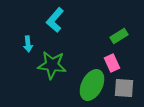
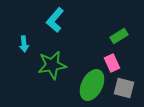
cyan arrow: moved 4 px left
green star: rotated 16 degrees counterclockwise
gray square: rotated 10 degrees clockwise
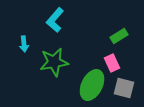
green star: moved 2 px right, 3 px up
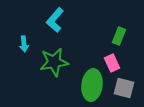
green rectangle: rotated 36 degrees counterclockwise
green ellipse: rotated 20 degrees counterclockwise
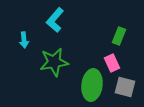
cyan arrow: moved 4 px up
gray square: moved 1 px right, 1 px up
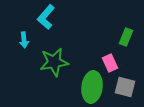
cyan L-shape: moved 9 px left, 3 px up
green rectangle: moved 7 px right, 1 px down
pink rectangle: moved 2 px left
green ellipse: moved 2 px down
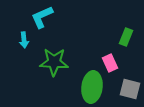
cyan L-shape: moved 4 px left; rotated 25 degrees clockwise
green star: rotated 12 degrees clockwise
gray square: moved 5 px right, 2 px down
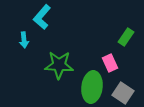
cyan L-shape: rotated 25 degrees counterclockwise
green rectangle: rotated 12 degrees clockwise
green star: moved 5 px right, 3 px down
gray square: moved 7 px left, 4 px down; rotated 20 degrees clockwise
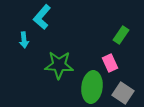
green rectangle: moved 5 px left, 2 px up
